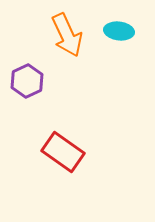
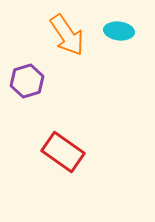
orange arrow: rotated 9 degrees counterclockwise
purple hexagon: rotated 8 degrees clockwise
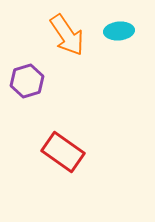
cyan ellipse: rotated 12 degrees counterclockwise
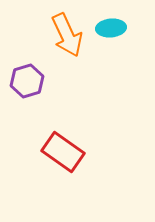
cyan ellipse: moved 8 px left, 3 px up
orange arrow: rotated 9 degrees clockwise
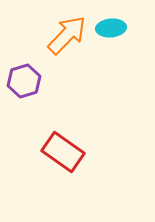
orange arrow: rotated 111 degrees counterclockwise
purple hexagon: moved 3 px left
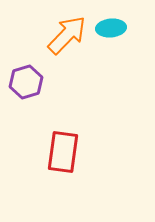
purple hexagon: moved 2 px right, 1 px down
red rectangle: rotated 63 degrees clockwise
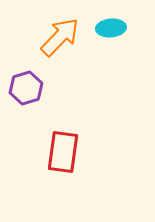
orange arrow: moved 7 px left, 2 px down
purple hexagon: moved 6 px down
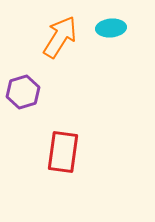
orange arrow: rotated 12 degrees counterclockwise
purple hexagon: moved 3 px left, 4 px down
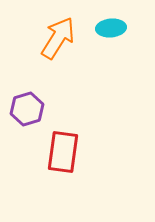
orange arrow: moved 2 px left, 1 px down
purple hexagon: moved 4 px right, 17 px down
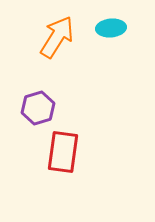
orange arrow: moved 1 px left, 1 px up
purple hexagon: moved 11 px right, 1 px up
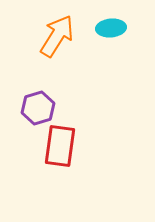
orange arrow: moved 1 px up
red rectangle: moved 3 px left, 6 px up
